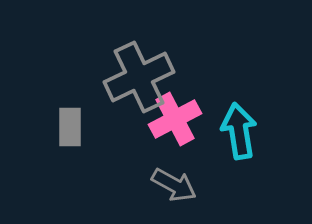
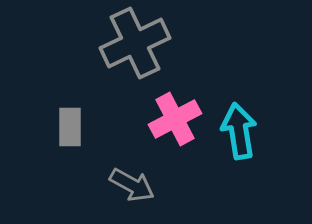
gray cross: moved 4 px left, 34 px up
gray arrow: moved 42 px left
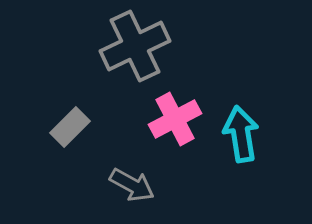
gray cross: moved 3 px down
gray rectangle: rotated 45 degrees clockwise
cyan arrow: moved 2 px right, 3 px down
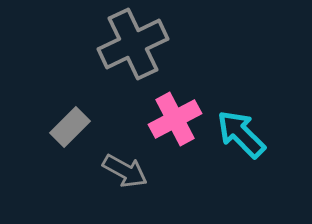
gray cross: moved 2 px left, 2 px up
cyan arrow: rotated 36 degrees counterclockwise
gray arrow: moved 7 px left, 14 px up
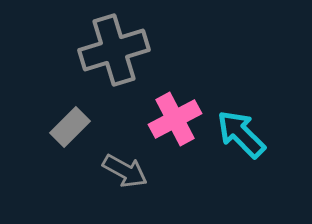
gray cross: moved 19 px left, 6 px down; rotated 8 degrees clockwise
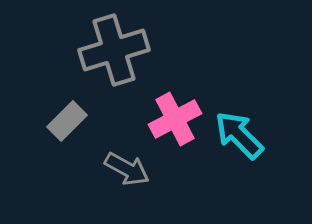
gray rectangle: moved 3 px left, 6 px up
cyan arrow: moved 2 px left, 1 px down
gray arrow: moved 2 px right, 2 px up
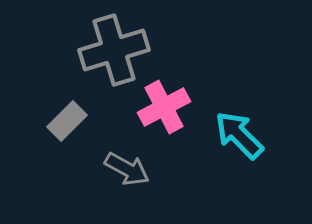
pink cross: moved 11 px left, 12 px up
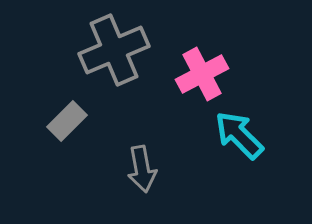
gray cross: rotated 6 degrees counterclockwise
pink cross: moved 38 px right, 33 px up
gray arrow: moved 15 px right; rotated 51 degrees clockwise
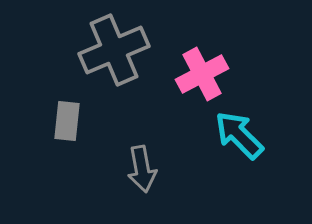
gray rectangle: rotated 39 degrees counterclockwise
